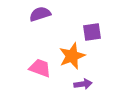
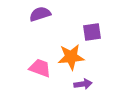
orange star: moved 1 px left, 1 px down; rotated 16 degrees clockwise
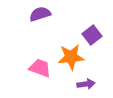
purple square: moved 3 px down; rotated 30 degrees counterclockwise
purple arrow: moved 3 px right
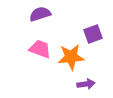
purple square: moved 1 px right, 1 px up; rotated 18 degrees clockwise
pink trapezoid: moved 19 px up
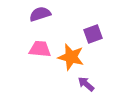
pink trapezoid: rotated 15 degrees counterclockwise
orange star: rotated 20 degrees clockwise
purple arrow: rotated 132 degrees counterclockwise
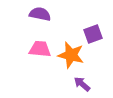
purple semicircle: rotated 30 degrees clockwise
orange star: moved 2 px up
purple arrow: moved 4 px left
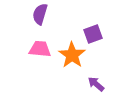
purple semicircle: rotated 85 degrees counterclockwise
orange star: moved 1 px right; rotated 20 degrees clockwise
purple arrow: moved 14 px right
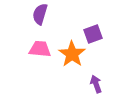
orange star: moved 1 px up
purple arrow: rotated 30 degrees clockwise
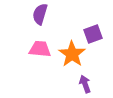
purple arrow: moved 11 px left
